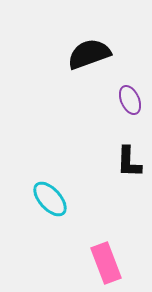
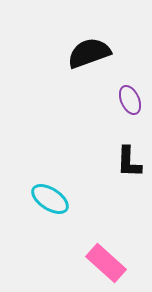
black semicircle: moved 1 px up
cyan ellipse: rotated 15 degrees counterclockwise
pink rectangle: rotated 27 degrees counterclockwise
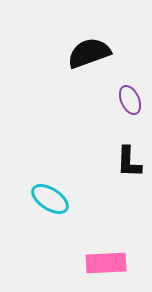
pink rectangle: rotated 45 degrees counterclockwise
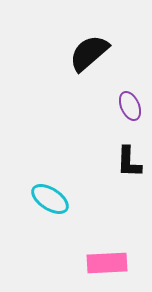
black semicircle: rotated 21 degrees counterclockwise
purple ellipse: moved 6 px down
pink rectangle: moved 1 px right
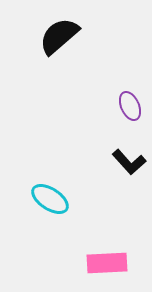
black semicircle: moved 30 px left, 17 px up
black L-shape: rotated 44 degrees counterclockwise
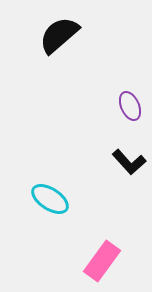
black semicircle: moved 1 px up
pink rectangle: moved 5 px left, 2 px up; rotated 51 degrees counterclockwise
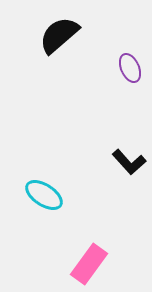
purple ellipse: moved 38 px up
cyan ellipse: moved 6 px left, 4 px up
pink rectangle: moved 13 px left, 3 px down
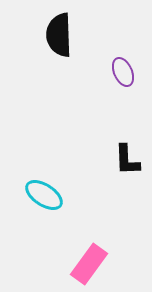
black semicircle: rotated 51 degrees counterclockwise
purple ellipse: moved 7 px left, 4 px down
black L-shape: moved 2 px left, 2 px up; rotated 40 degrees clockwise
